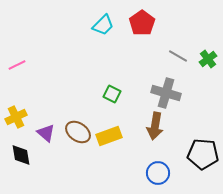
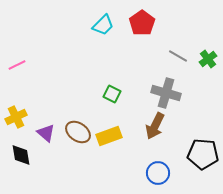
brown arrow: rotated 16 degrees clockwise
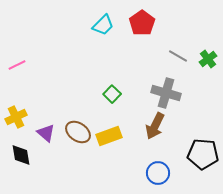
green square: rotated 18 degrees clockwise
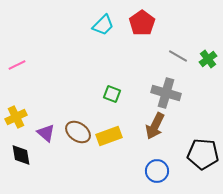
green square: rotated 24 degrees counterclockwise
blue circle: moved 1 px left, 2 px up
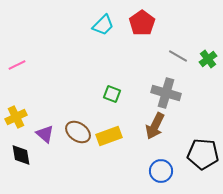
purple triangle: moved 1 px left, 1 px down
blue circle: moved 4 px right
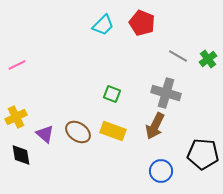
red pentagon: rotated 15 degrees counterclockwise
yellow rectangle: moved 4 px right, 5 px up; rotated 40 degrees clockwise
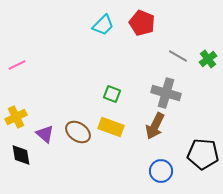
yellow rectangle: moved 2 px left, 4 px up
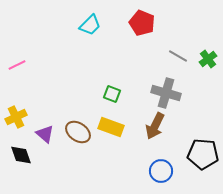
cyan trapezoid: moved 13 px left
black diamond: rotated 10 degrees counterclockwise
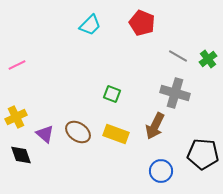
gray cross: moved 9 px right
yellow rectangle: moved 5 px right, 7 px down
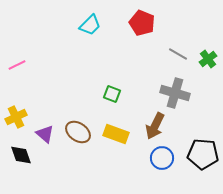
gray line: moved 2 px up
blue circle: moved 1 px right, 13 px up
